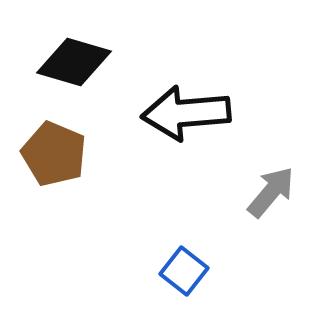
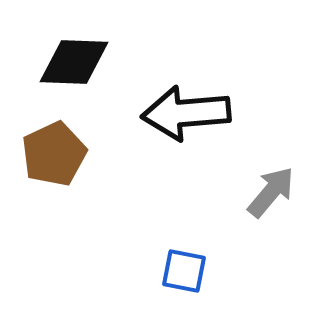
black diamond: rotated 14 degrees counterclockwise
brown pentagon: rotated 24 degrees clockwise
blue square: rotated 27 degrees counterclockwise
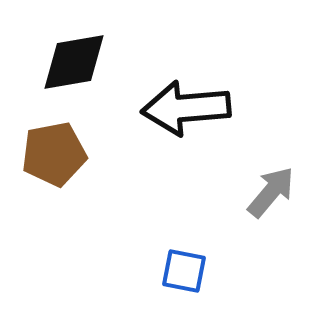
black diamond: rotated 12 degrees counterclockwise
black arrow: moved 5 px up
brown pentagon: rotated 14 degrees clockwise
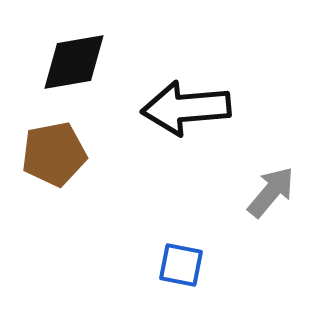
blue square: moved 3 px left, 6 px up
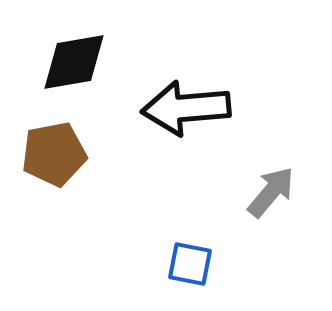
blue square: moved 9 px right, 1 px up
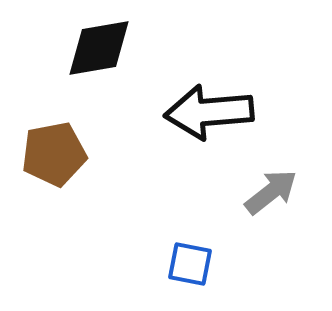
black diamond: moved 25 px right, 14 px up
black arrow: moved 23 px right, 4 px down
gray arrow: rotated 12 degrees clockwise
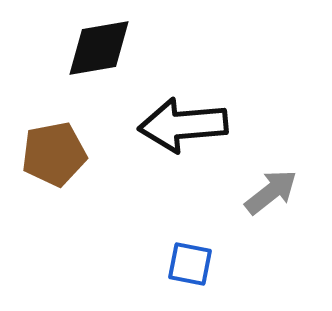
black arrow: moved 26 px left, 13 px down
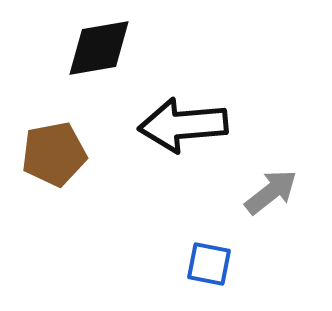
blue square: moved 19 px right
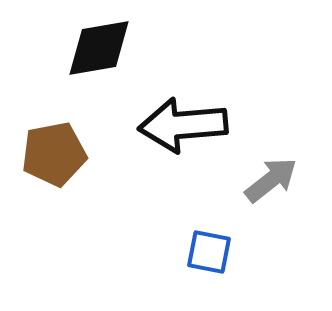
gray arrow: moved 12 px up
blue square: moved 12 px up
